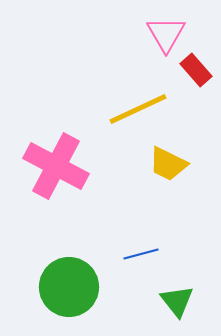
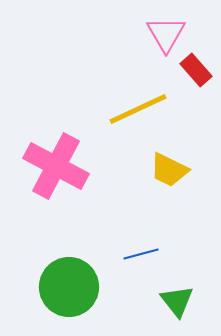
yellow trapezoid: moved 1 px right, 6 px down
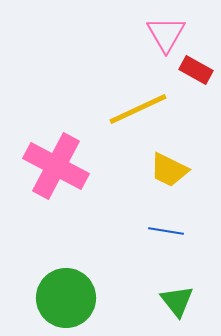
red rectangle: rotated 20 degrees counterclockwise
blue line: moved 25 px right, 23 px up; rotated 24 degrees clockwise
green circle: moved 3 px left, 11 px down
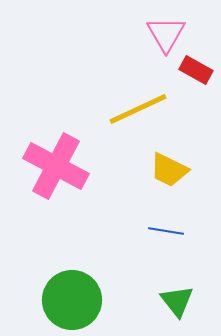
green circle: moved 6 px right, 2 px down
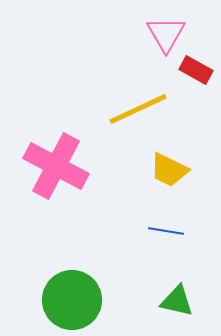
green triangle: rotated 39 degrees counterclockwise
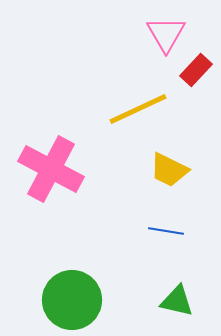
red rectangle: rotated 76 degrees counterclockwise
pink cross: moved 5 px left, 3 px down
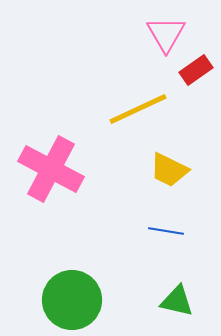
red rectangle: rotated 12 degrees clockwise
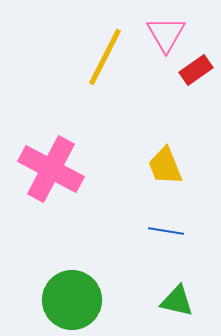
yellow line: moved 33 px left, 52 px up; rotated 38 degrees counterclockwise
yellow trapezoid: moved 4 px left, 4 px up; rotated 42 degrees clockwise
